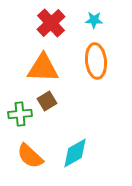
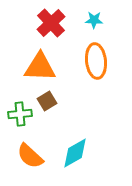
orange triangle: moved 3 px left, 1 px up
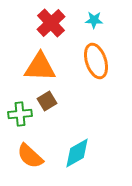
orange ellipse: rotated 12 degrees counterclockwise
cyan diamond: moved 2 px right
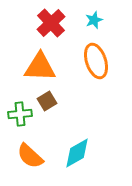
cyan star: rotated 24 degrees counterclockwise
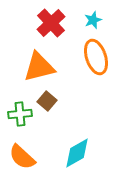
cyan star: moved 1 px left
orange ellipse: moved 4 px up
orange triangle: moved 1 px left; rotated 16 degrees counterclockwise
brown square: rotated 18 degrees counterclockwise
orange semicircle: moved 8 px left, 1 px down
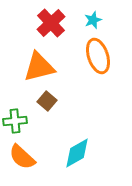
orange ellipse: moved 2 px right, 1 px up
green cross: moved 5 px left, 7 px down
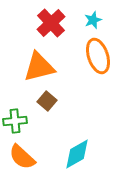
cyan diamond: moved 1 px down
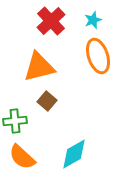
red cross: moved 2 px up
cyan diamond: moved 3 px left
